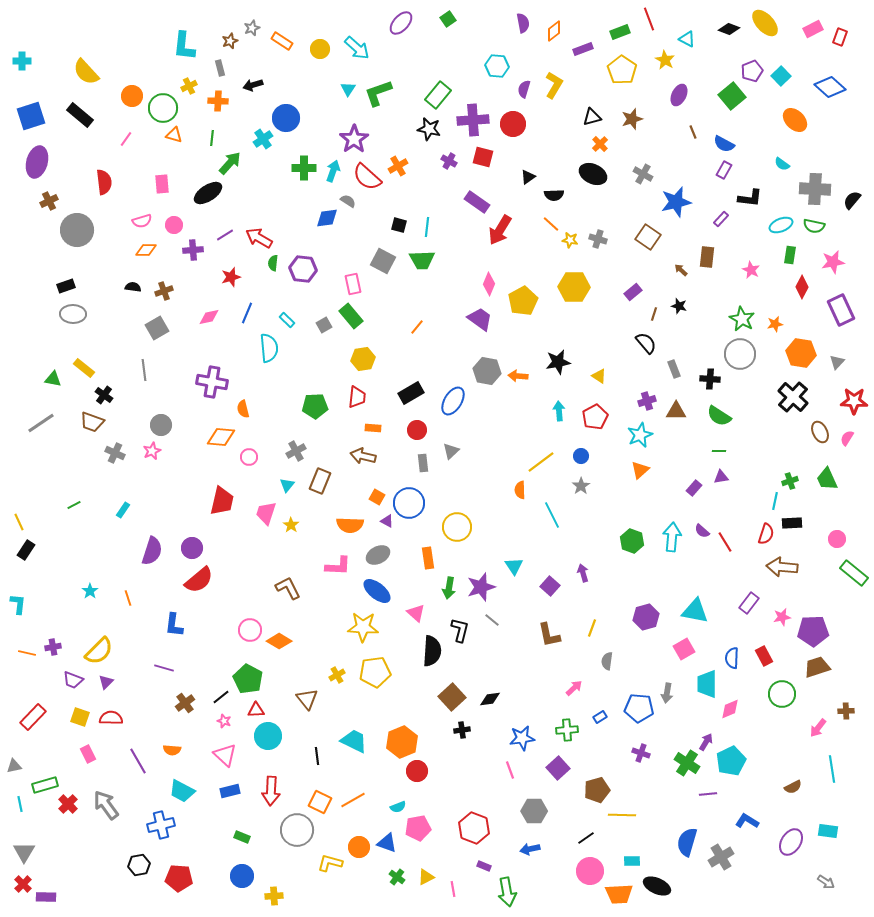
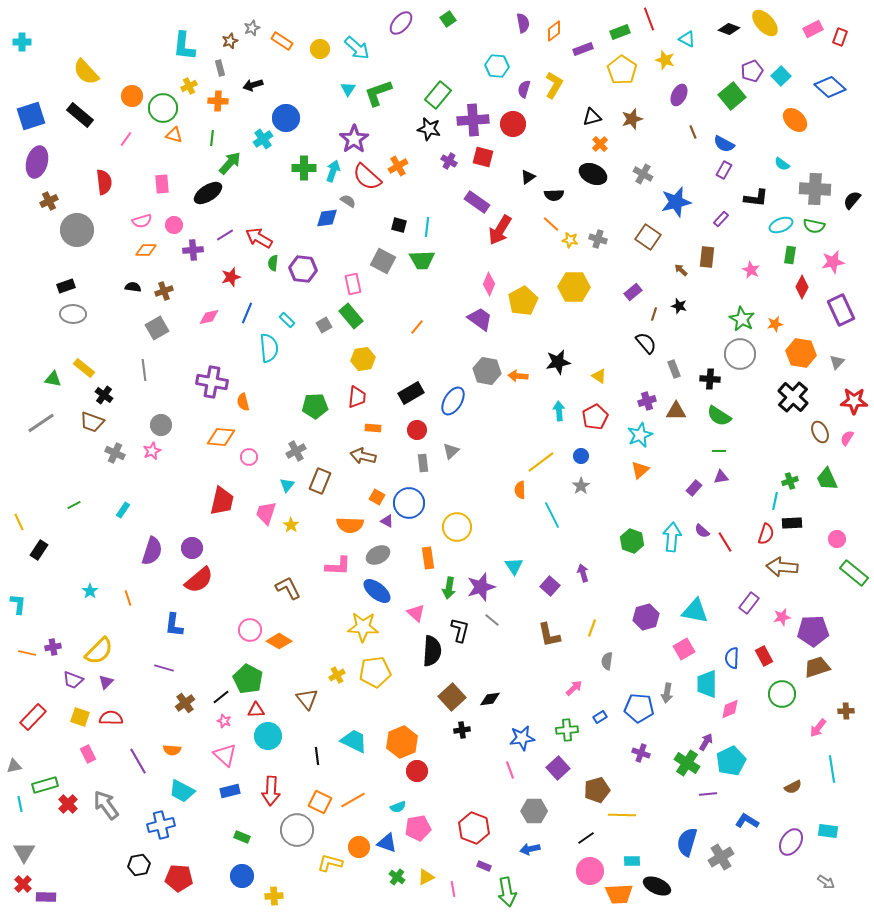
yellow star at (665, 60): rotated 12 degrees counterclockwise
cyan cross at (22, 61): moved 19 px up
black L-shape at (750, 198): moved 6 px right
orange semicircle at (243, 409): moved 7 px up
black rectangle at (26, 550): moved 13 px right
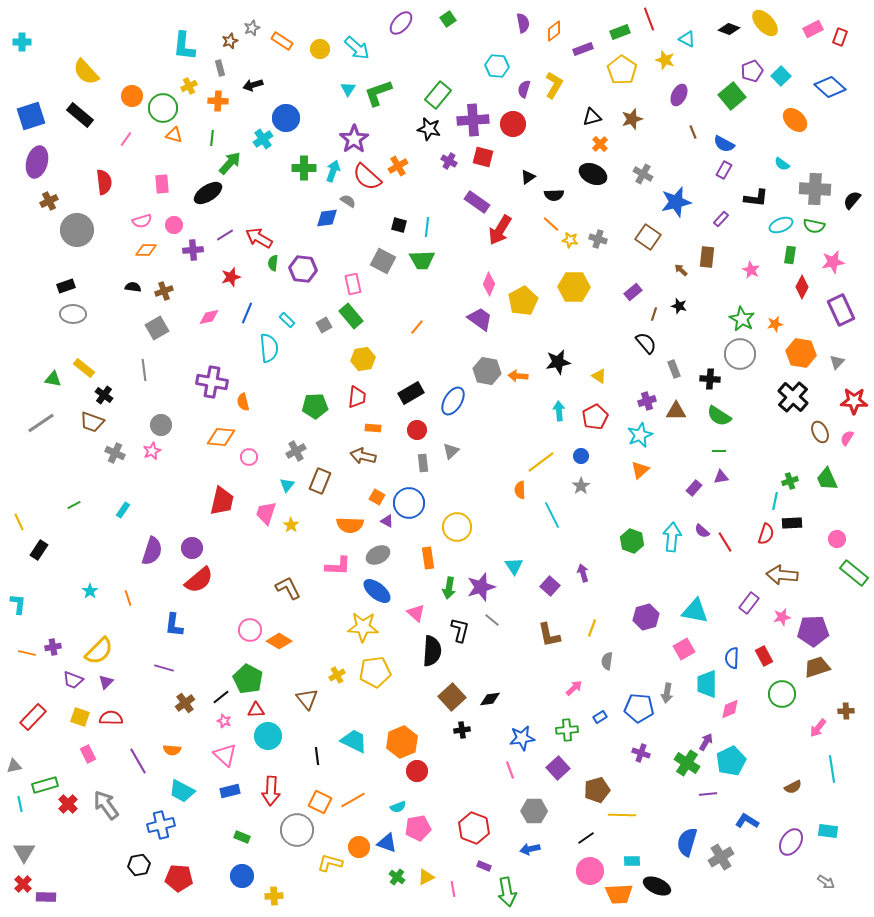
brown arrow at (782, 567): moved 8 px down
